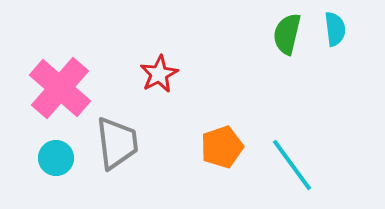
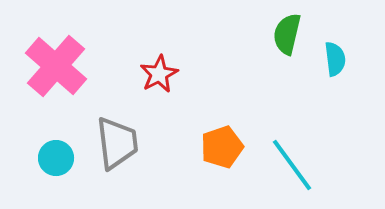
cyan semicircle: moved 30 px down
pink cross: moved 4 px left, 22 px up
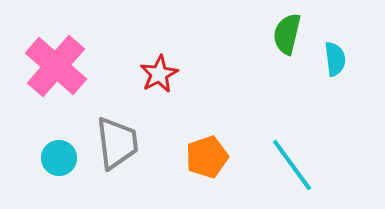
orange pentagon: moved 15 px left, 10 px down
cyan circle: moved 3 px right
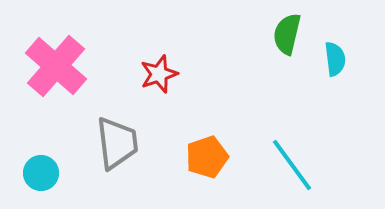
red star: rotated 9 degrees clockwise
cyan circle: moved 18 px left, 15 px down
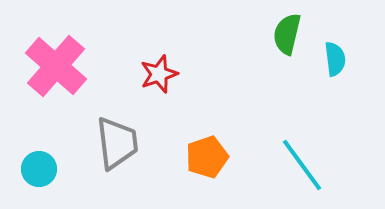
cyan line: moved 10 px right
cyan circle: moved 2 px left, 4 px up
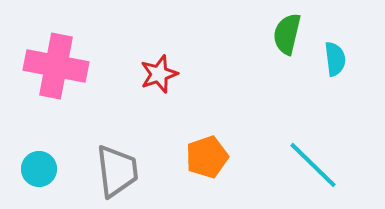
pink cross: rotated 30 degrees counterclockwise
gray trapezoid: moved 28 px down
cyan line: moved 11 px right; rotated 10 degrees counterclockwise
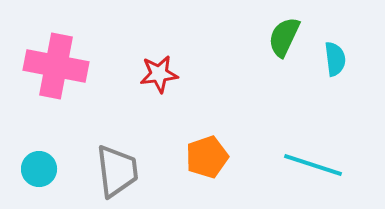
green semicircle: moved 3 px left, 3 px down; rotated 12 degrees clockwise
red star: rotated 12 degrees clockwise
cyan line: rotated 26 degrees counterclockwise
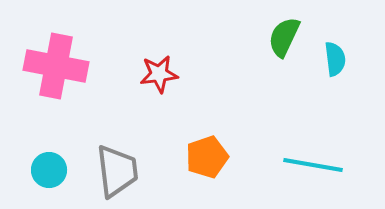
cyan line: rotated 8 degrees counterclockwise
cyan circle: moved 10 px right, 1 px down
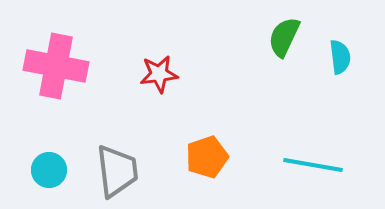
cyan semicircle: moved 5 px right, 2 px up
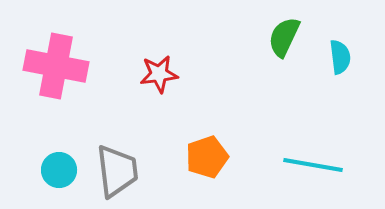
cyan circle: moved 10 px right
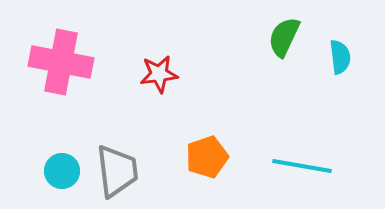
pink cross: moved 5 px right, 4 px up
cyan line: moved 11 px left, 1 px down
cyan circle: moved 3 px right, 1 px down
